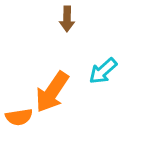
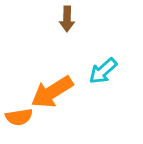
orange arrow: rotated 24 degrees clockwise
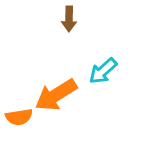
brown arrow: moved 2 px right
orange arrow: moved 4 px right, 3 px down
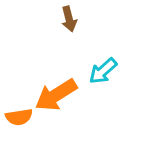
brown arrow: rotated 15 degrees counterclockwise
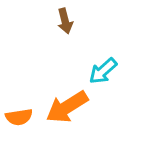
brown arrow: moved 4 px left, 2 px down
orange arrow: moved 11 px right, 12 px down
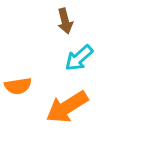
cyan arrow: moved 24 px left, 13 px up
orange semicircle: moved 1 px left, 31 px up
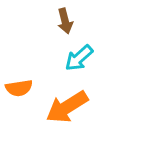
orange semicircle: moved 1 px right, 2 px down
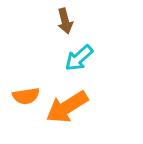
orange semicircle: moved 7 px right, 8 px down
